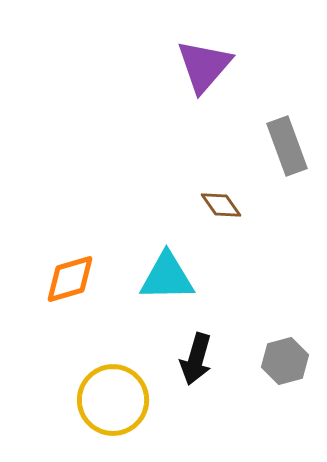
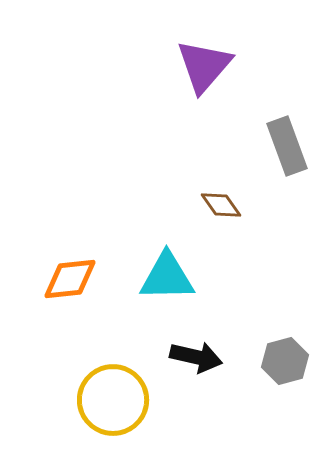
orange diamond: rotated 10 degrees clockwise
black arrow: moved 2 px up; rotated 93 degrees counterclockwise
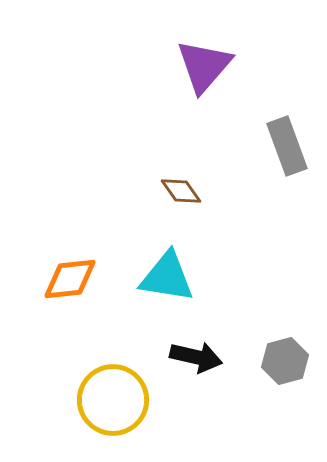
brown diamond: moved 40 px left, 14 px up
cyan triangle: rotated 10 degrees clockwise
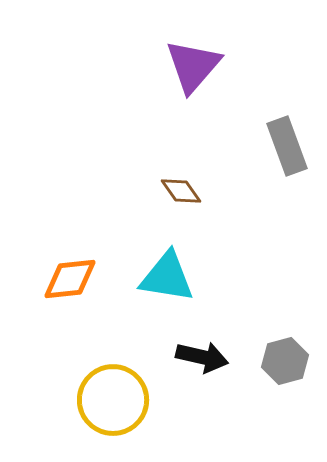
purple triangle: moved 11 px left
black arrow: moved 6 px right
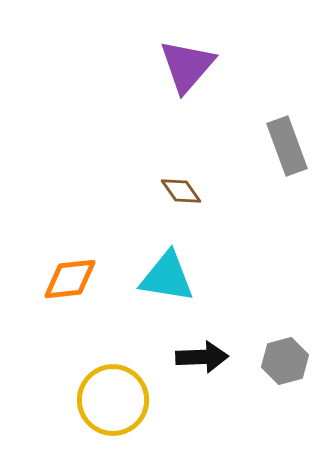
purple triangle: moved 6 px left
black arrow: rotated 15 degrees counterclockwise
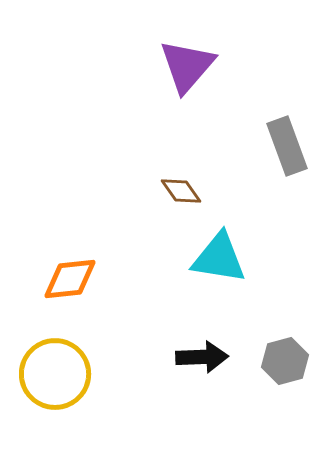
cyan triangle: moved 52 px right, 19 px up
yellow circle: moved 58 px left, 26 px up
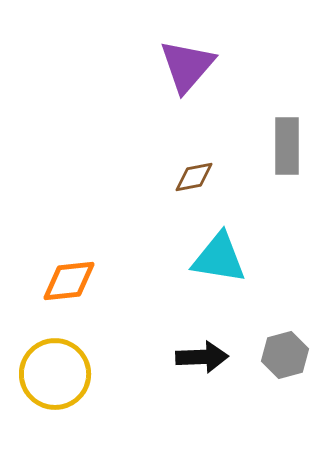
gray rectangle: rotated 20 degrees clockwise
brown diamond: moved 13 px right, 14 px up; rotated 66 degrees counterclockwise
orange diamond: moved 1 px left, 2 px down
gray hexagon: moved 6 px up
